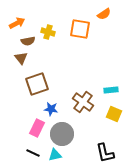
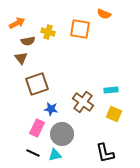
orange semicircle: rotated 56 degrees clockwise
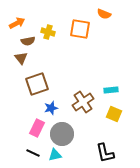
brown cross: rotated 20 degrees clockwise
blue star: moved 1 px up; rotated 24 degrees counterclockwise
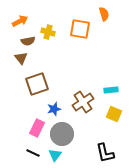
orange semicircle: rotated 128 degrees counterclockwise
orange arrow: moved 3 px right, 2 px up
blue star: moved 3 px right, 1 px down
cyan triangle: rotated 40 degrees counterclockwise
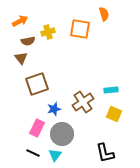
yellow cross: rotated 32 degrees counterclockwise
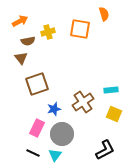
black L-shape: moved 3 px up; rotated 105 degrees counterclockwise
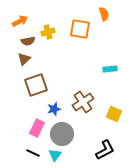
brown triangle: moved 3 px right, 1 px down; rotated 24 degrees clockwise
brown square: moved 1 px left, 1 px down
cyan rectangle: moved 1 px left, 21 px up
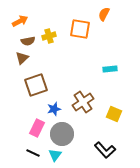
orange semicircle: rotated 136 degrees counterclockwise
yellow cross: moved 1 px right, 4 px down
brown triangle: moved 2 px left, 1 px up
black L-shape: rotated 75 degrees clockwise
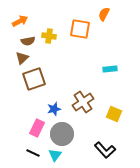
yellow cross: rotated 24 degrees clockwise
brown square: moved 2 px left, 6 px up
